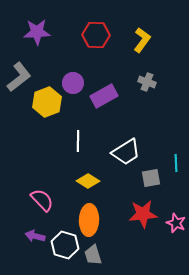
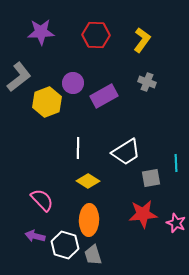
purple star: moved 4 px right
white line: moved 7 px down
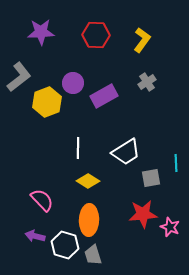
gray cross: rotated 36 degrees clockwise
pink star: moved 6 px left, 4 px down
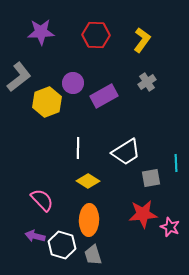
white hexagon: moved 3 px left
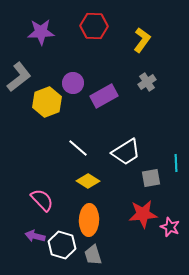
red hexagon: moved 2 px left, 9 px up
white line: rotated 50 degrees counterclockwise
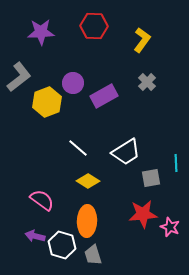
gray cross: rotated 12 degrees counterclockwise
pink semicircle: rotated 10 degrees counterclockwise
orange ellipse: moved 2 px left, 1 px down
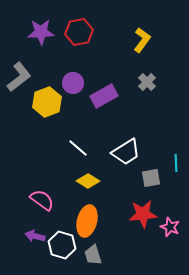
red hexagon: moved 15 px left, 6 px down; rotated 12 degrees counterclockwise
orange ellipse: rotated 12 degrees clockwise
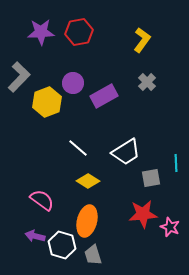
gray L-shape: rotated 8 degrees counterclockwise
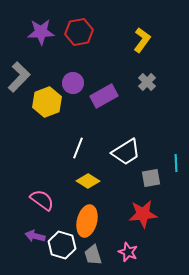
white line: rotated 70 degrees clockwise
pink star: moved 42 px left, 25 px down
